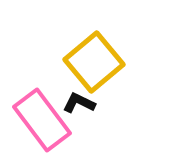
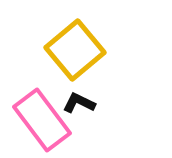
yellow square: moved 19 px left, 12 px up
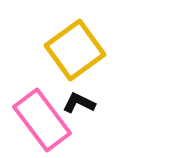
yellow square: rotated 4 degrees clockwise
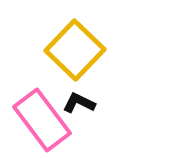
yellow square: rotated 10 degrees counterclockwise
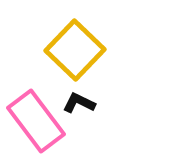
pink rectangle: moved 6 px left, 1 px down
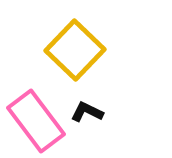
black L-shape: moved 8 px right, 9 px down
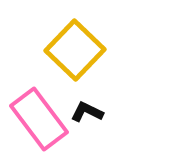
pink rectangle: moved 3 px right, 2 px up
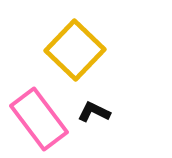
black L-shape: moved 7 px right
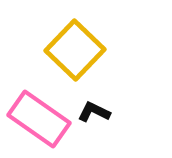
pink rectangle: rotated 18 degrees counterclockwise
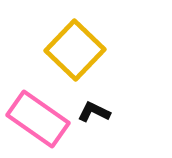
pink rectangle: moved 1 px left
